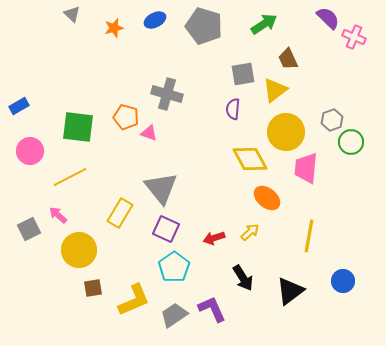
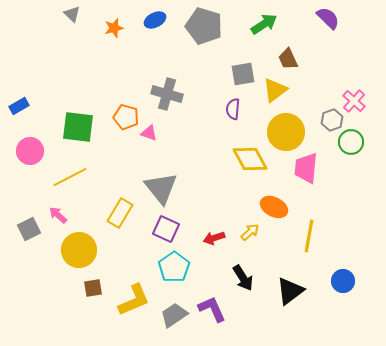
pink cross at (354, 37): moved 64 px down; rotated 20 degrees clockwise
orange ellipse at (267, 198): moved 7 px right, 9 px down; rotated 12 degrees counterclockwise
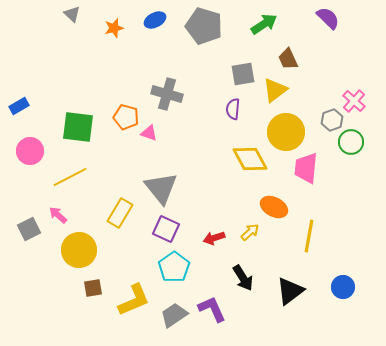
blue circle at (343, 281): moved 6 px down
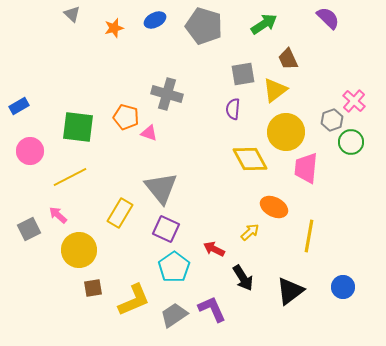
red arrow at (214, 238): moved 11 px down; rotated 45 degrees clockwise
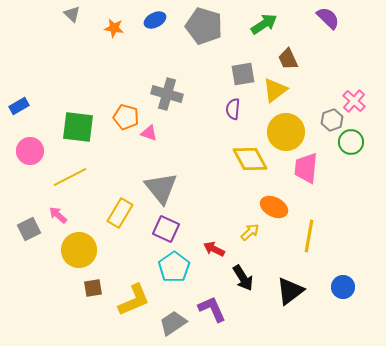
orange star at (114, 28): rotated 24 degrees clockwise
gray trapezoid at (174, 315): moved 1 px left, 8 px down
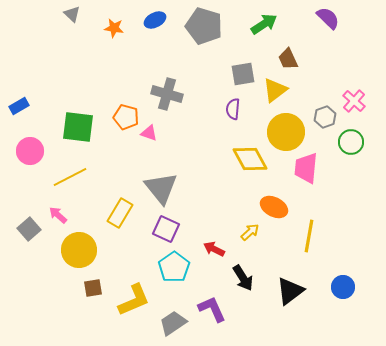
gray hexagon at (332, 120): moved 7 px left, 3 px up
gray square at (29, 229): rotated 15 degrees counterclockwise
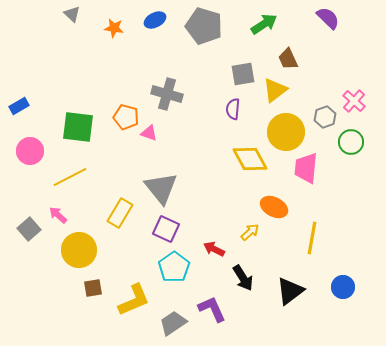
yellow line at (309, 236): moved 3 px right, 2 px down
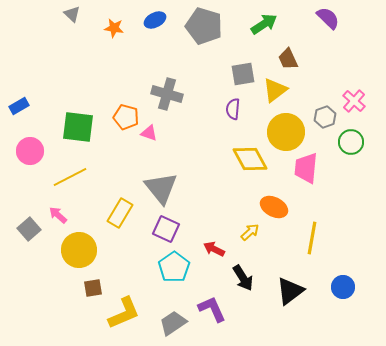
yellow L-shape at (134, 300): moved 10 px left, 13 px down
